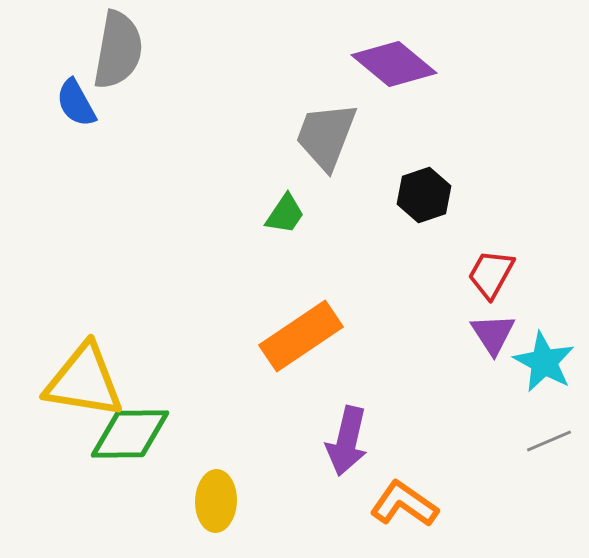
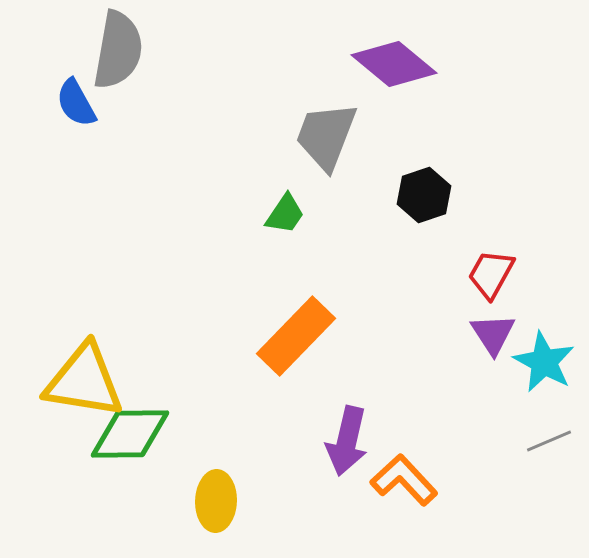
orange rectangle: moved 5 px left; rotated 12 degrees counterclockwise
orange L-shape: moved 24 px up; rotated 12 degrees clockwise
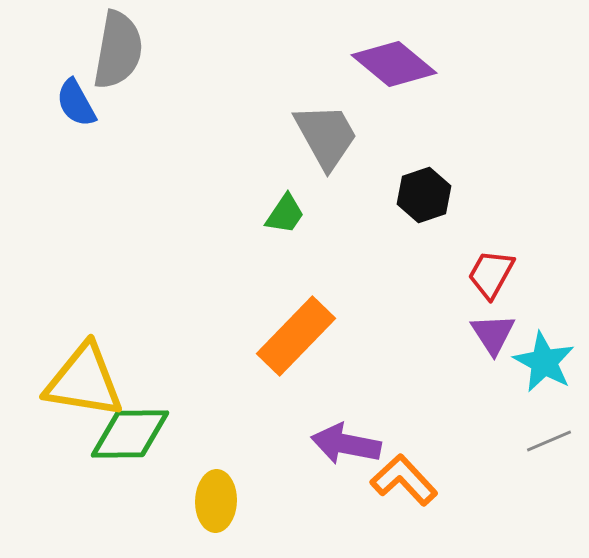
gray trapezoid: rotated 130 degrees clockwise
purple arrow: moved 1 px left, 3 px down; rotated 88 degrees clockwise
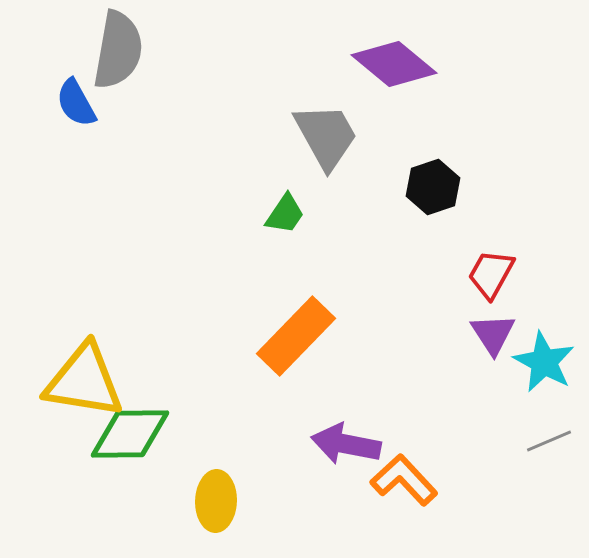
black hexagon: moved 9 px right, 8 px up
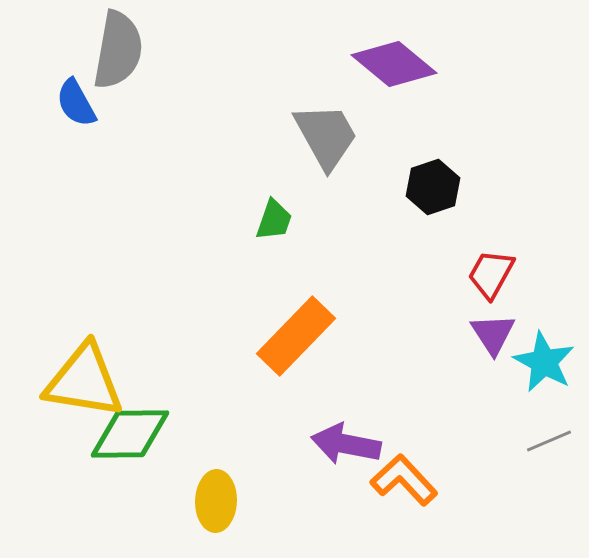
green trapezoid: moved 11 px left, 6 px down; rotated 15 degrees counterclockwise
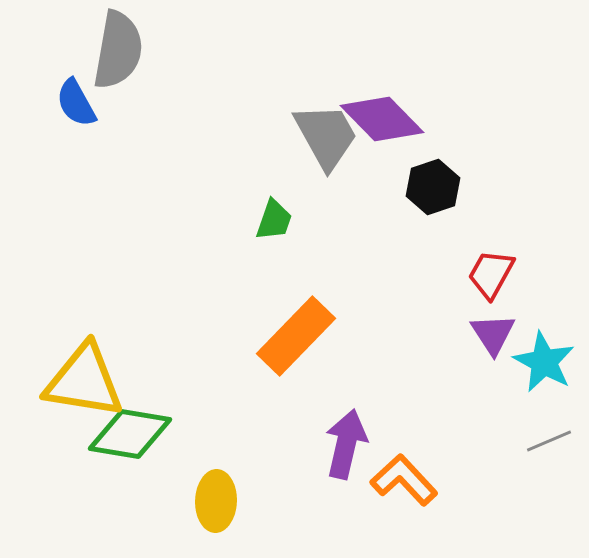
purple diamond: moved 12 px left, 55 px down; rotated 6 degrees clockwise
green diamond: rotated 10 degrees clockwise
purple arrow: rotated 92 degrees clockwise
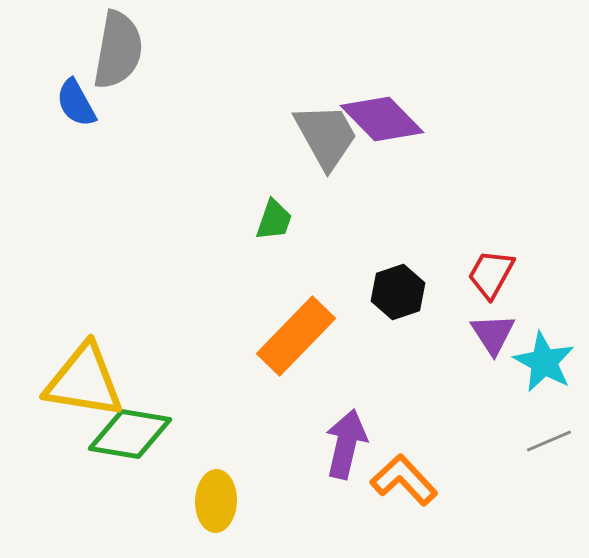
black hexagon: moved 35 px left, 105 px down
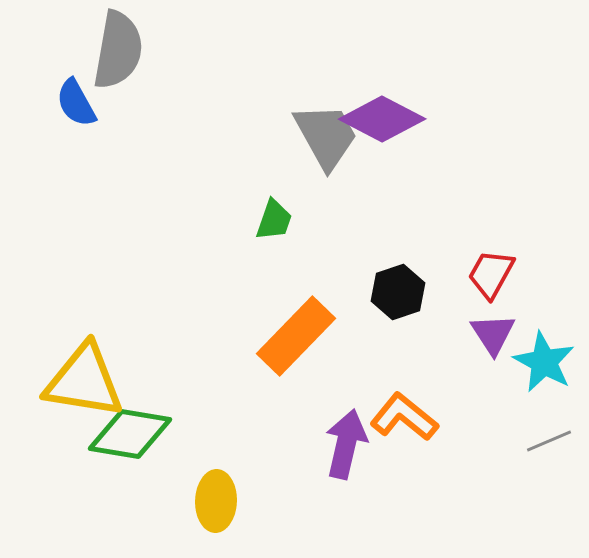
purple diamond: rotated 18 degrees counterclockwise
orange L-shape: moved 63 px up; rotated 8 degrees counterclockwise
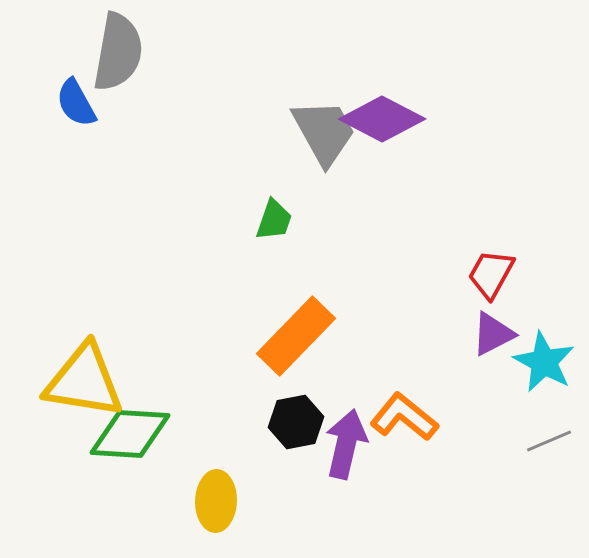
gray semicircle: moved 2 px down
gray trapezoid: moved 2 px left, 4 px up
black hexagon: moved 102 px left, 130 px down; rotated 8 degrees clockwise
purple triangle: rotated 36 degrees clockwise
green diamond: rotated 6 degrees counterclockwise
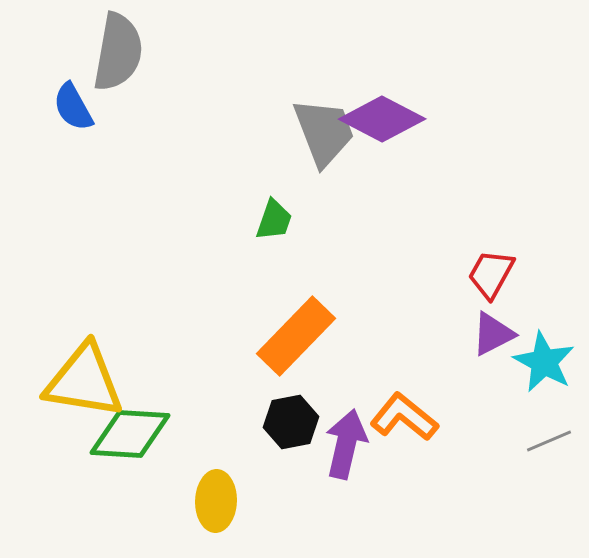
blue semicircle: moved 3 px left, 4 px down
gray trapezoid: rotated 8 degrees clockwise
black hexagon: moved 5 px left
